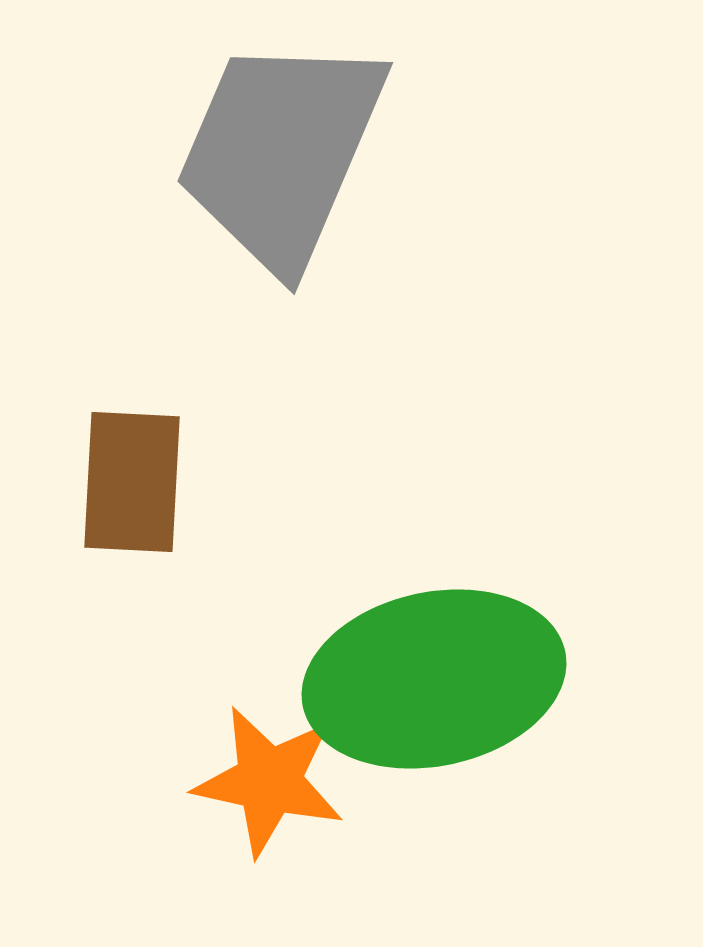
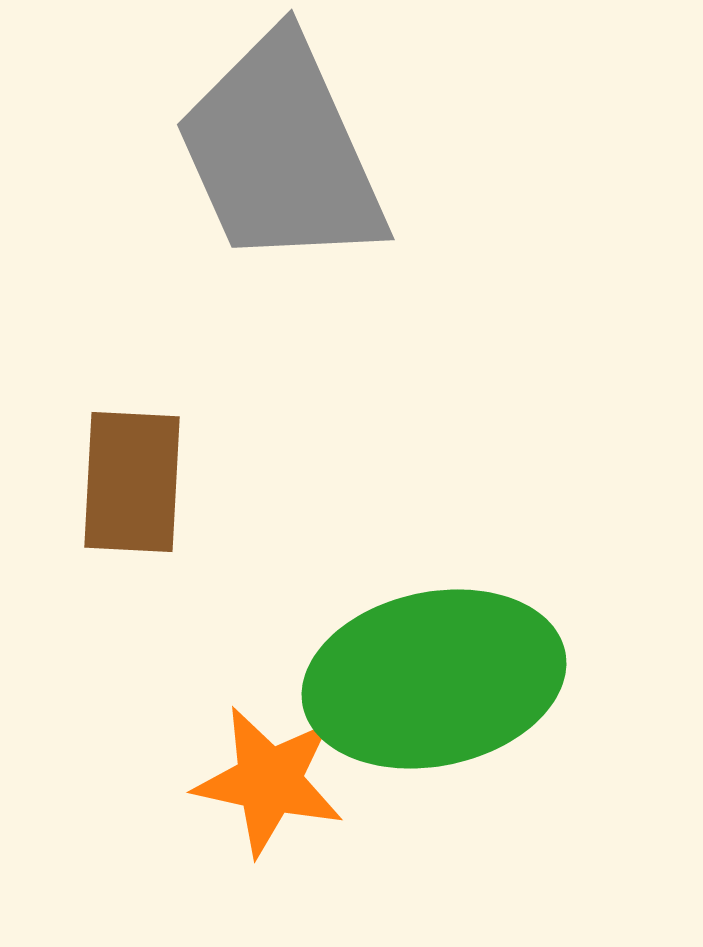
gray trapezoid: rotated 47 degrees counterclockwise
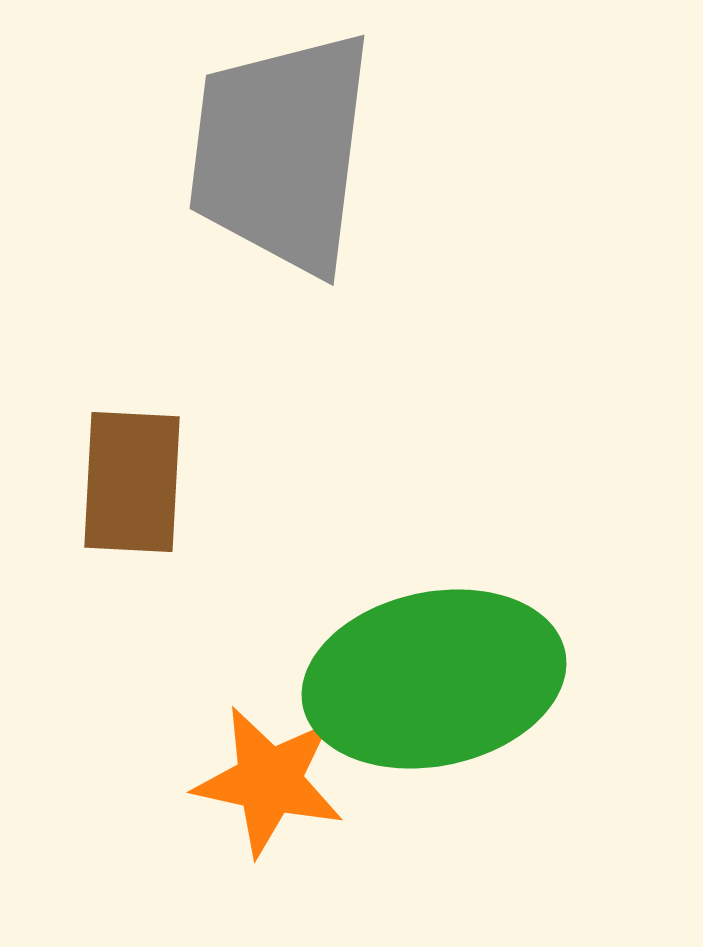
gray trapezoid: rotated 31 degrees clockwise
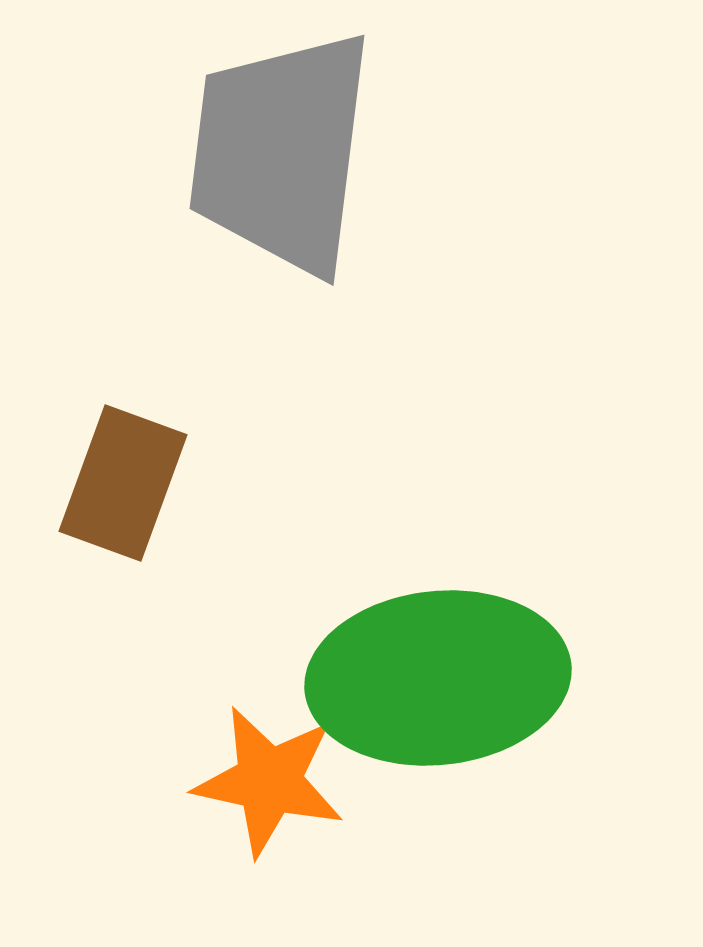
brown rectangle: moved 9 px left, 1 px down; rotated 17 degrees clockwise
green ellipse: moved 4 px right, 1 px up; rotated 6 degrees clockwise
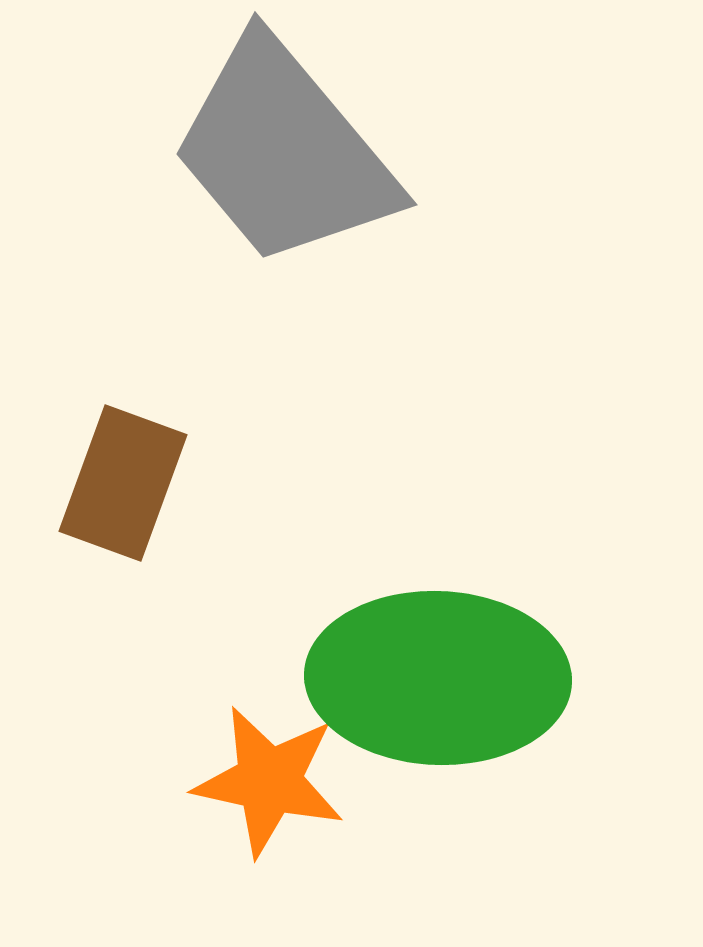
gray trapezoid: moved 3 px right; rotated 47 degrees counterclockwise
green ellipse: rotated 8 degrees clockwise
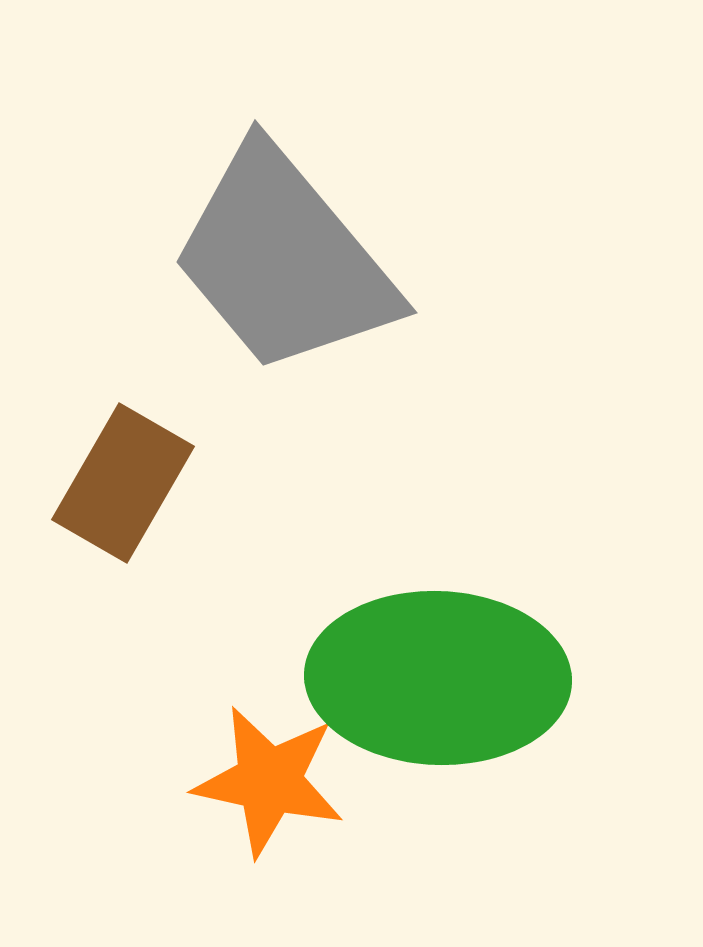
gray trapezoid: moved 108 px down
brown rectangle: rotated 10 degrees clockwise
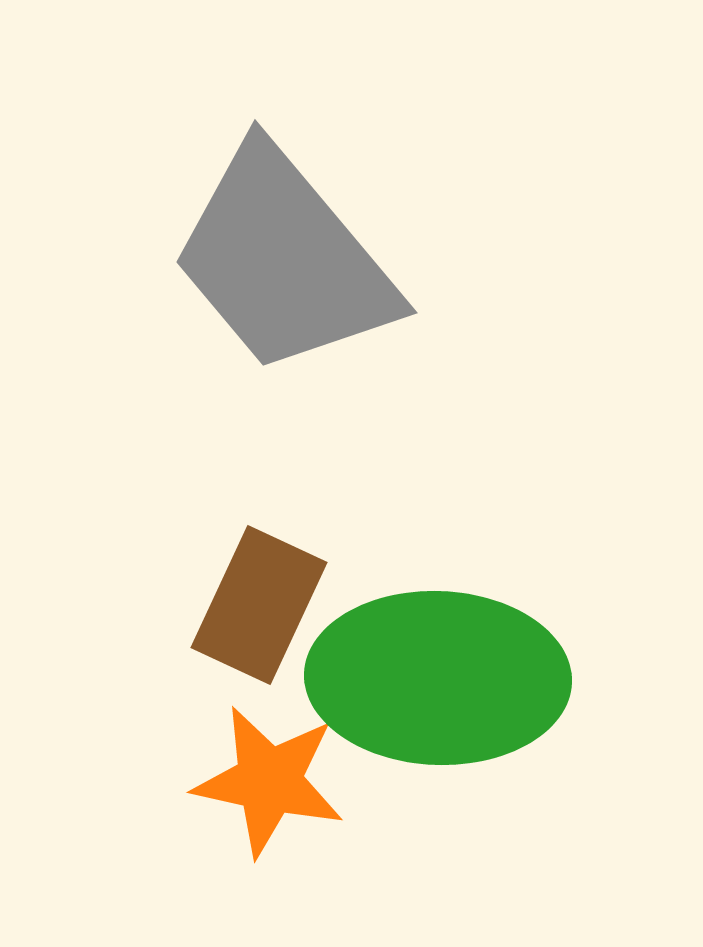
brown rectangle: moved 136 px right, 122 px down; rotated 5 degrees counterclockwise
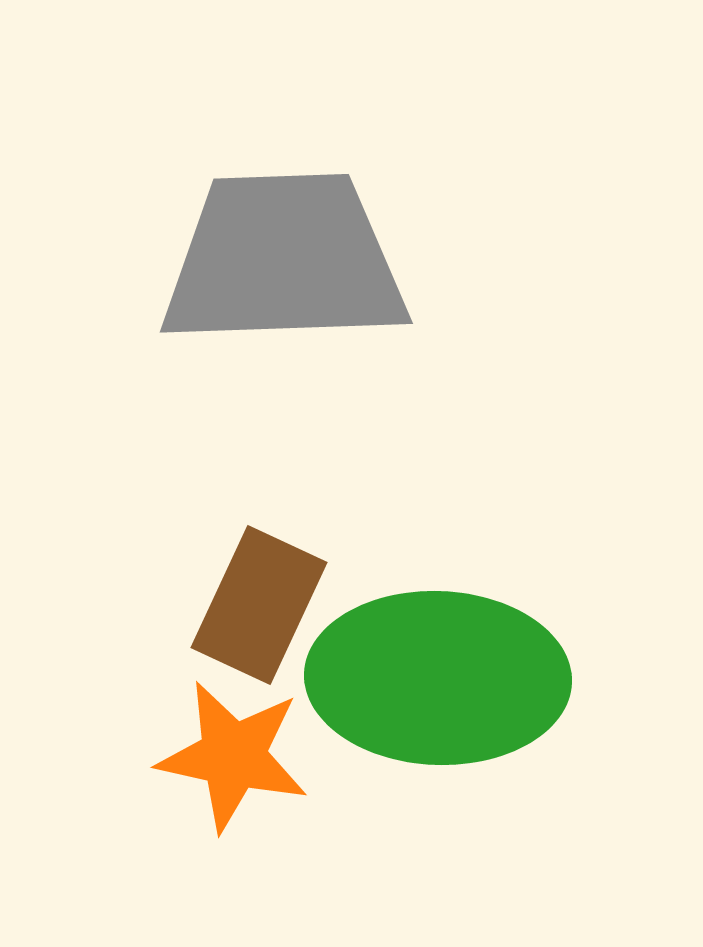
gray trapezoid: rotated 128 degrees clockwise
orange star: moved 36 px left, 25 px up
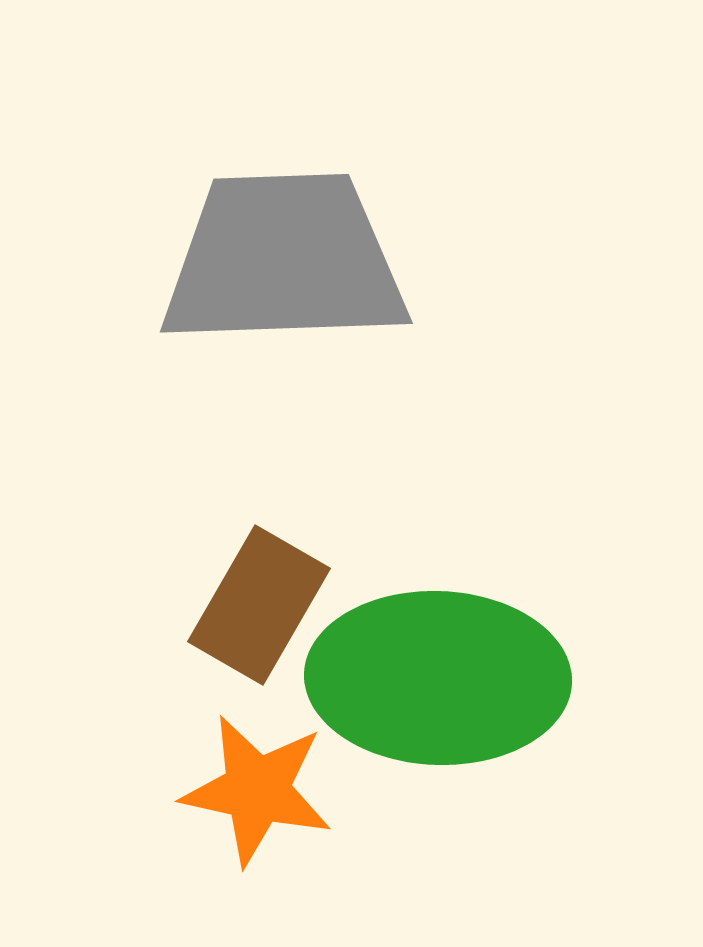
brown rectangle: rotated 5 degrees clockwise
orange star: moved 24 px right, 34 px down
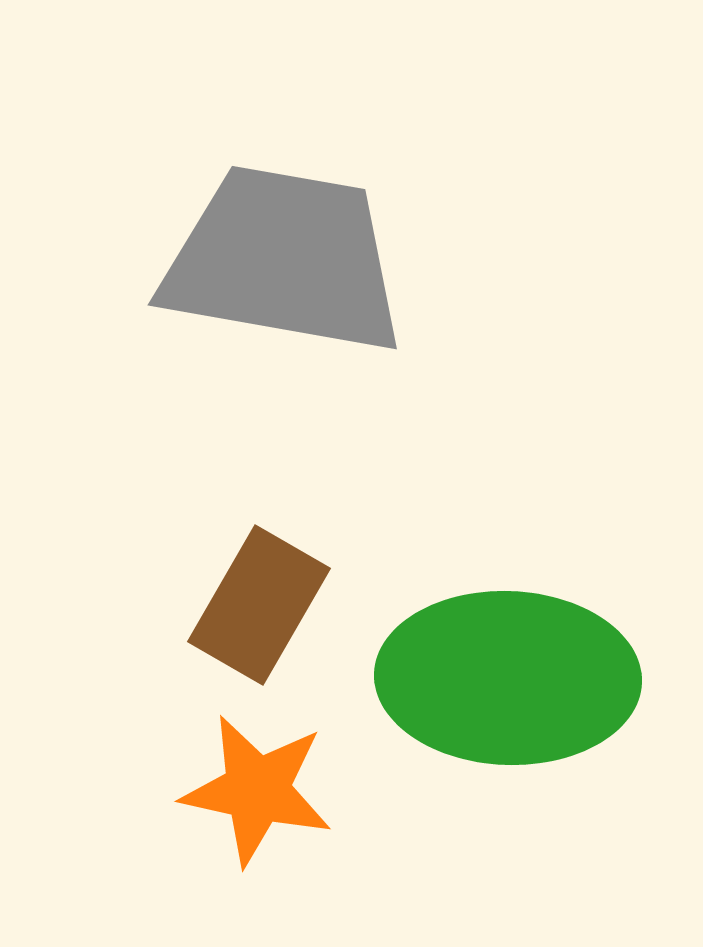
gray trapezoid: rotated 12 degrees clockwise
green ellipse: moved 70 px right
